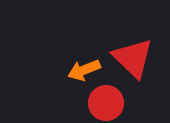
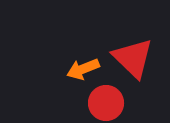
orange arrow: moved 1 px left, 1 px up
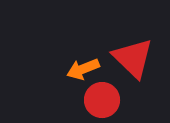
red circle: moved 4 px left, 3 px up
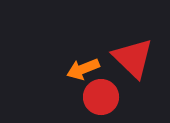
red circle: moved 1 px left, 3 px up
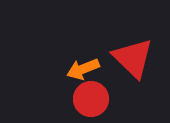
red circle: moved 10 px left, 2 px down
